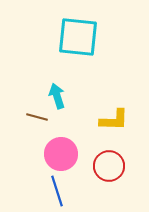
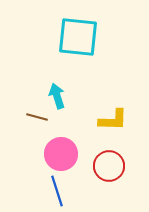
yellow L-shape: moved 1 px left
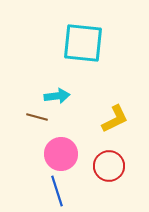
cyan square: moved 5 px right, 6 px down
cyan arrow: rotated 100 degrees clockwise
yellow L-shape: moved 2 px right, 1 px up; rotated 28 degrees counterclockwise
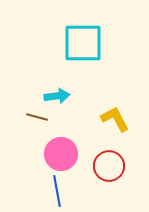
cyan square: rotated 6 degrees counterclockwise
yellow L-shape: rotated 92 degrees counterclockwise
blue line: rotated 8 degrees clockwise
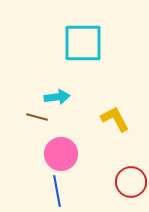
cyan arrow: moved 1 px down
red circle: moved 22 px right, 16 px down
